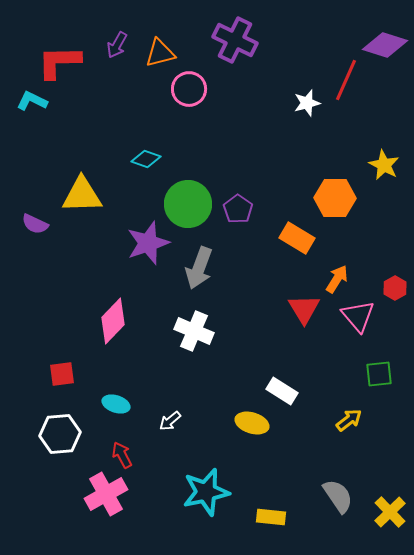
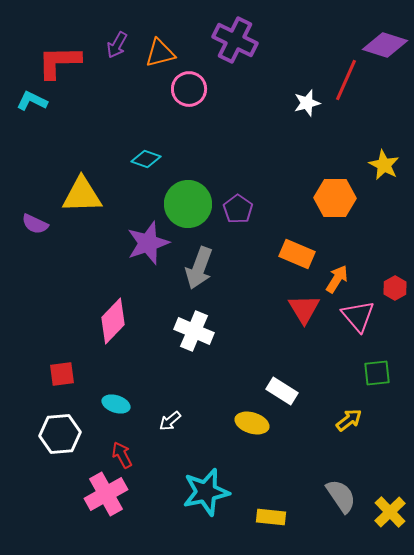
orange rectangle: moved 16 px down; rotated 8 degrees counterclockwise
green square: moved 2 px left, 1 px up
gray semicircle: moved 3 px right
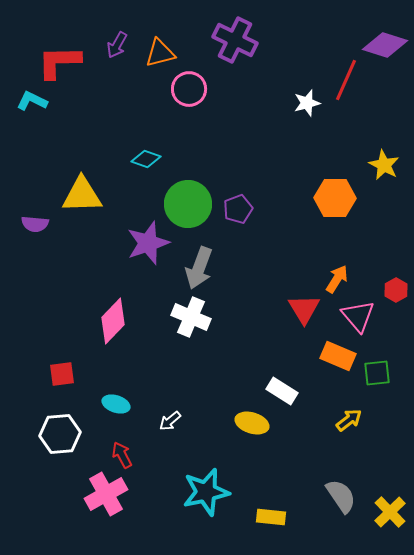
purple pentagon: rotated 16 degrees clockwise
purple semicircle: rotated 20 degrees counterclockwise
orange rectangle: moved 41 px right, 102 px down
red hexagon: moved 1 px right, 2 px down
white cross: moved 3 px left, 14 px up
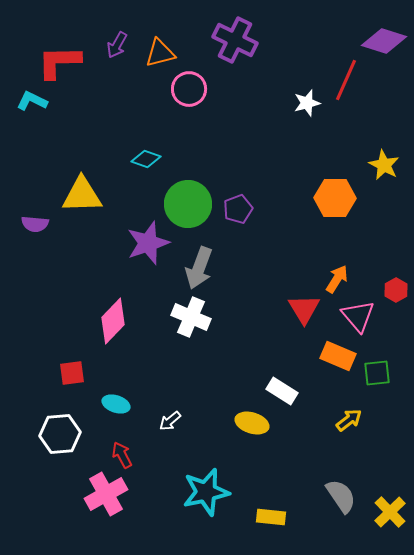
purple diamond: moved 1 px left, 4 px up
red square: moved 10 px right, 1 px up
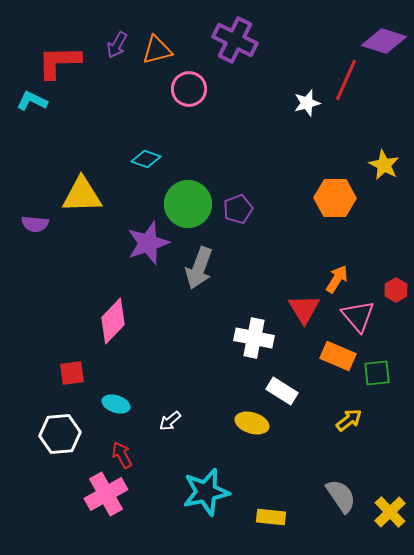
orange triangle: moved 3 px left, 3 px up
white cross: moved 63 px right, 21 px down; rotated 12 degrees counterclockwise
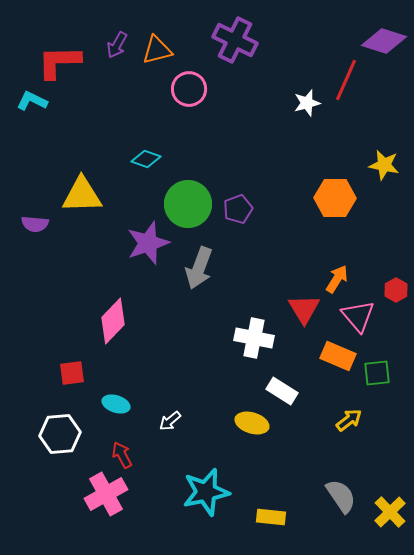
yellow star: rotated 16 degrees counterclockwise
